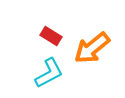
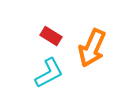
orange arrow: rotated 27 degrees counterclockwise
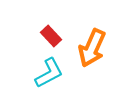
red rectangle: rotated 15 degrees clockwise
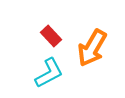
orange arrow: rotated 6 degrees clockwise
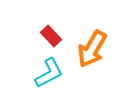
orange arrow: moved 1 px down
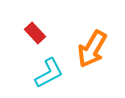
red rectangle: moved 16 px left, 3 px up
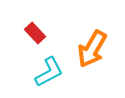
cyan L-shape: moved 1 px up
